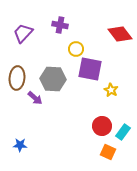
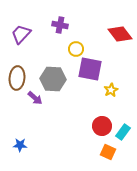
purple trapezoid: moved 2 px left, 1 px down
yellow star: rotated 16 degrees clockwise
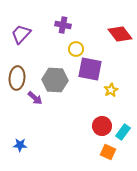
purple cross: moved 3 px right
gray hexagon: moved 2 px right, 1 px down
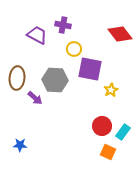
purple trapezoid: moved 16 px right, 1 px down; rotated 75 degrees clockwise
yellow circle: moved 2 px left
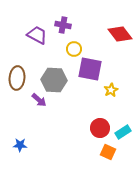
gray hexagon: moved 1 px left
purple arrow: moved 4 px right, 2 px down
red circle: moved 2 px left, 2 px down
cyan rectangle: rotated 21 degrees clockwise
